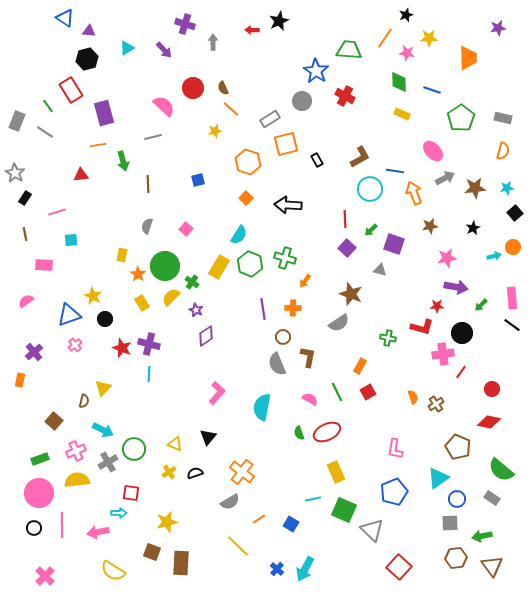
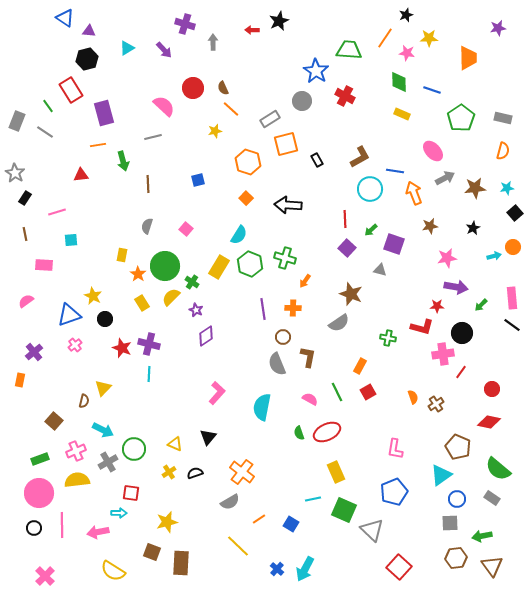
green semicircle at (501, 470): moved 3 px left, 1 px up
cyan triangle at (438, 478): moved 3 px right, 3 px up
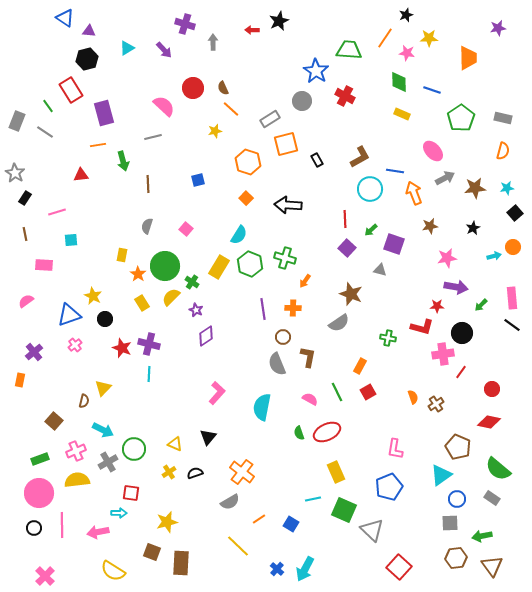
blue pentagon at (394, 492): moved 5 px left, 5 px up
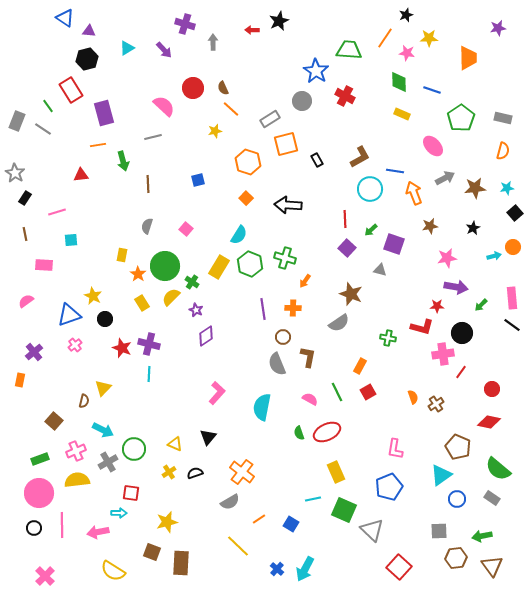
gray line at (45, 132): moved 2 px left, 3 px up
pink ellipse at (433, 151): moved 5 px up
gray square at (450, 523): moved 11 px left, 8 px down
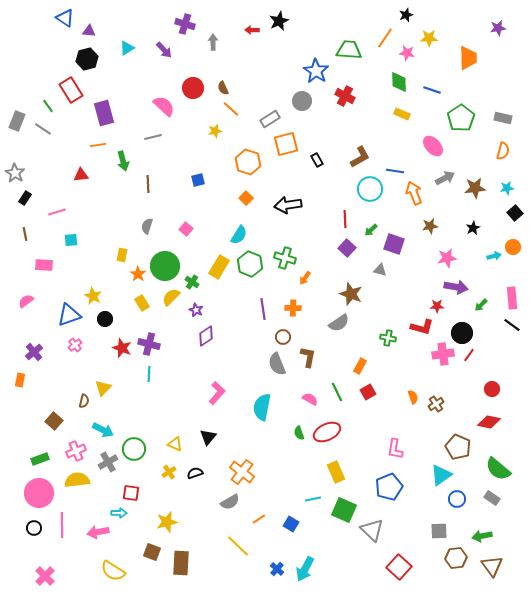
black arrow at (288, 205): rotated 12 degrees counterclockwise
orange arrow at (305, 281): moved 3 px up
red line at (461, 372): moved 8 px right, 17 px up
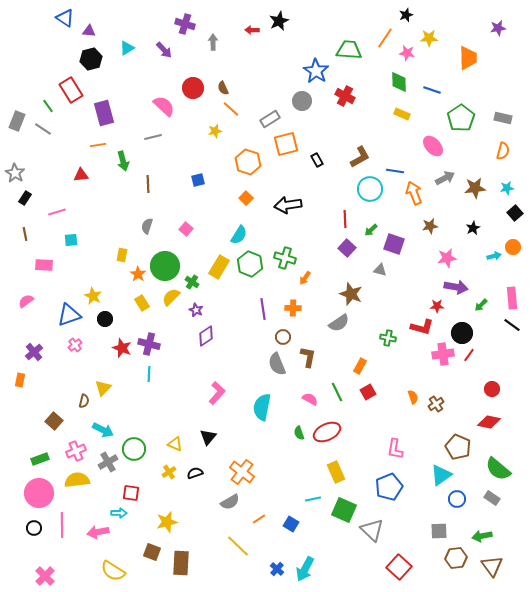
black hexagon at (87, 59): moved 4 px right
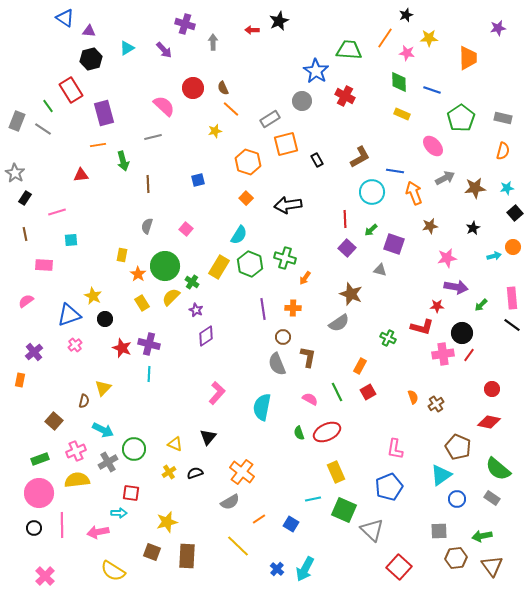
cyan circle at (370, 189): moved 2 px right, 3 px down
green cross at (388, 338): rotated 14 degrees clockwise
brown rectangle at (181, 563): moved 6 px right, 7 px up
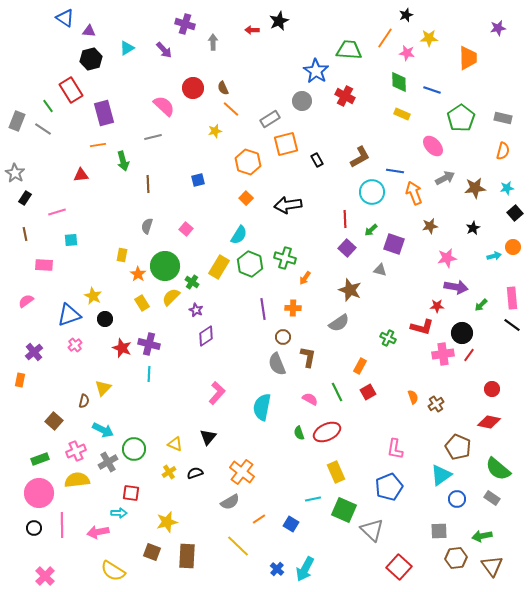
brown star at (351, 294): moved 1 px left, 4 px up
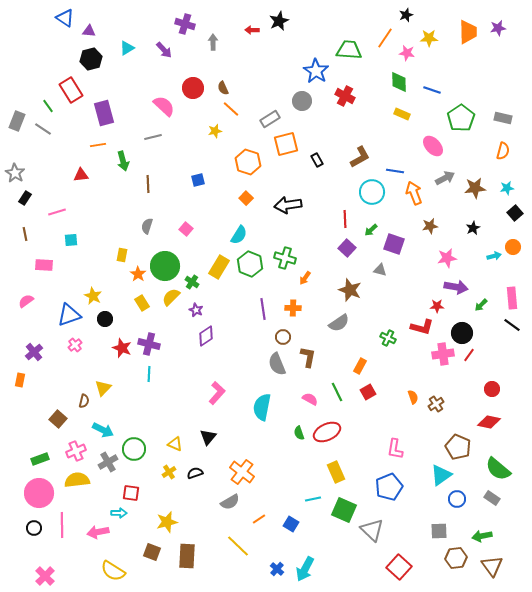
orange trapezoid at (468, 58): moved 26 px up
brown square at (54, 421): moved 4 px right, 2 px up
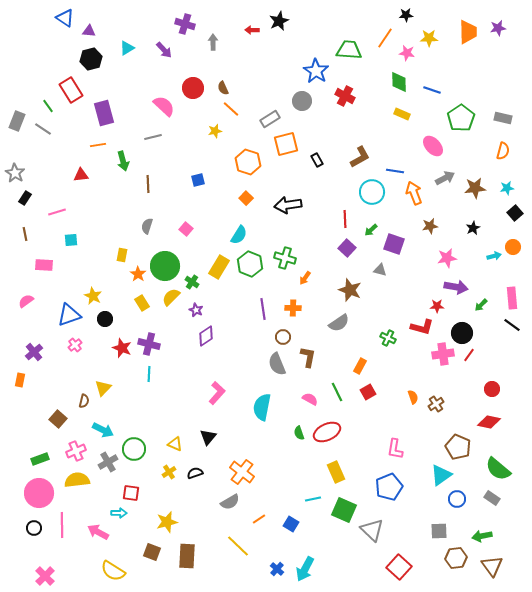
black star at (406, 15): rotated 16 degrees clockwise
pink arrow at (98, 532): rotated 40 degrees clockwise
